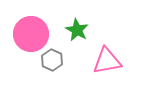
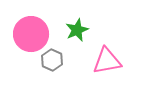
green star: rotated 20 degrees clockwise
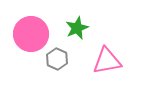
green star: moved 2 px up
gray hexagon: moved 5 px right, 1 px up
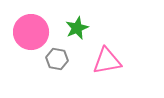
pink circle: moved 2 px up
gray hexagon: rotated 15 degrees counterclockwise
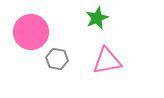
green star: moved 20 px right, 10 px up
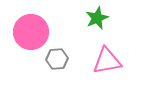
gray hexagon: rotated 15 degrees counterclockwise
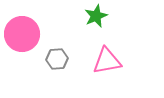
green star: moved 1 px left, 2 px up
pink circle: moved 9 px left, 2 px down
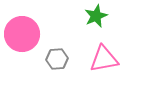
pink triangle: moved 3 px left, 2 px up
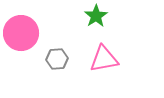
green star: rotated 10 degrees counterclockwise
pink circle: moved 1 px left, 1 px up
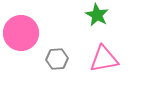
green star: moved 1 px right, 1 px up; rotated 10 degrees counterclockwise
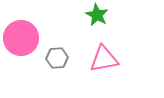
pink circle: moved 5 px down
gray hexagon: moved 1 px up
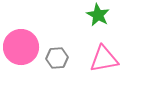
green star: moved 1 px right
pink circle: moved 9 px down
